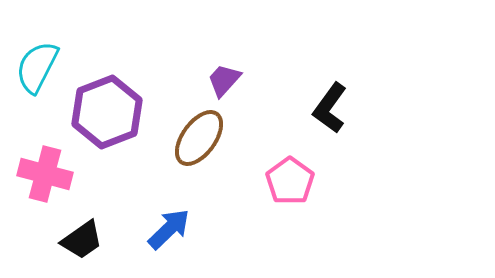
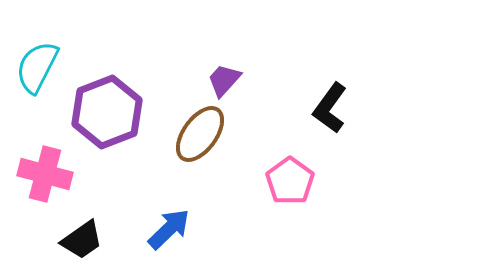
brown ellipse: moved 1 px right, 4 px up
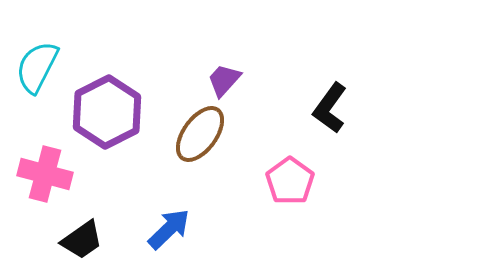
purple hexagon: rotated 6 degrees counterclockwise
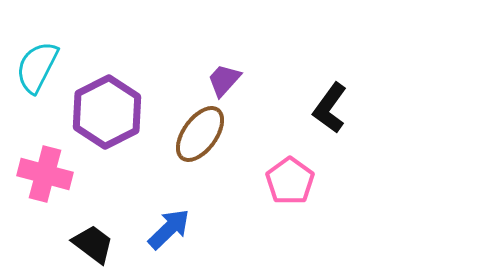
black trapezoid: moved 11 px right, 4 px down; rotated 108 degrees counterclockwise
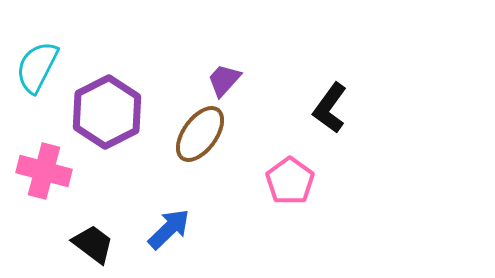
pink cross: moved 1 px left, 3 px up
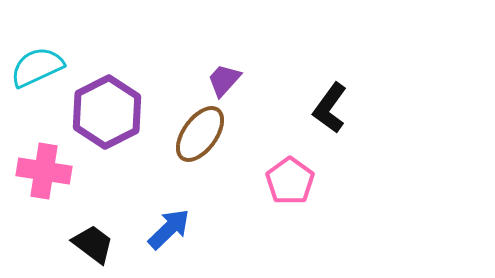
cyan semicircle: rotated 38 degrees clockwise
pink cross: rotated 6 degrees counterclockwise
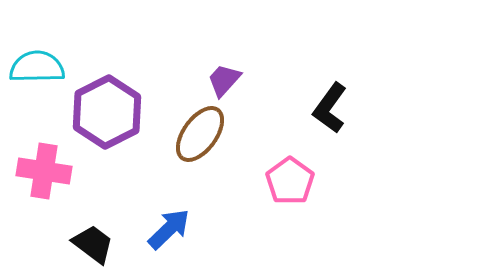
cyan semicircle: rotated 24 degrees clockwise
